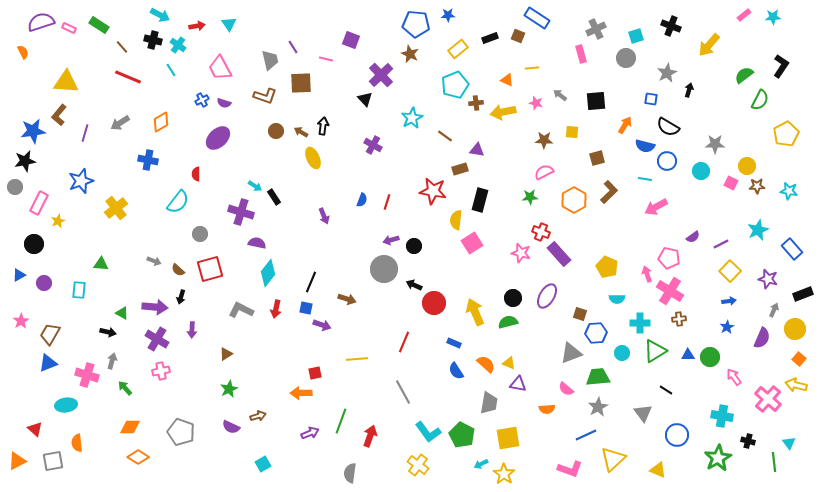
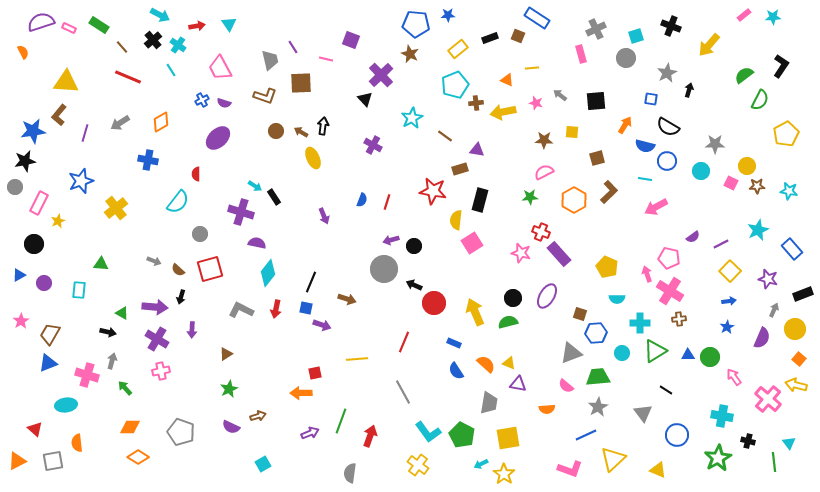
black cross at (153, 40): rotated 36 degrees clockwise
pink semicircle at (566, 389): moved 3 px up
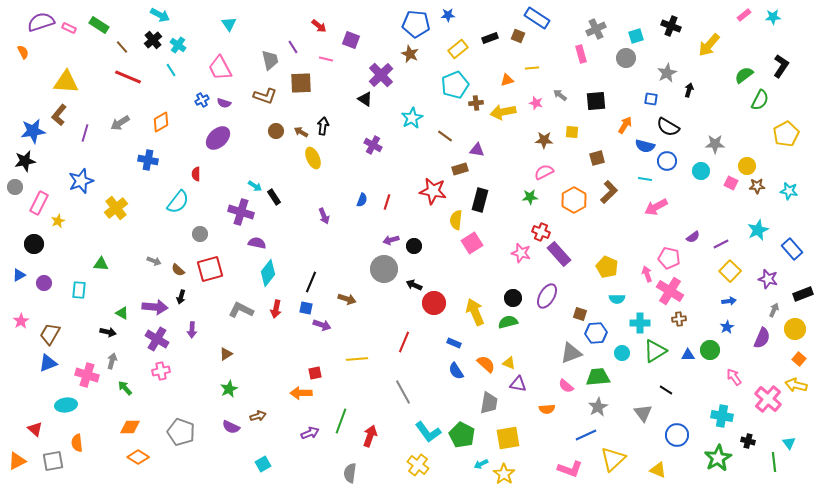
red arrow at (197, 26): moved 122 px right; rotated 49 degrees clockwise
orange triangle at (507, 80): rotated 40 degrees counterclockwise
black triangle at (365, 99): rotated 14 degrees counterclockwise
green circle at (710, 357): moved 7 px up
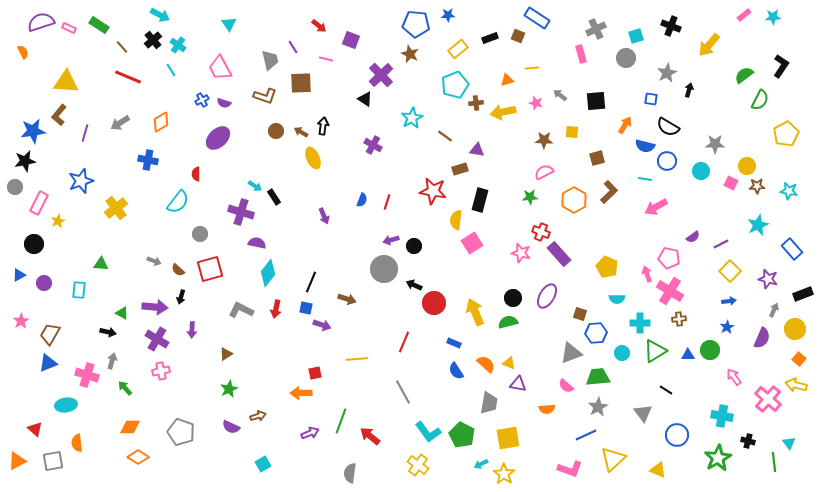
cyan star at (758, 230): moved 5 px up
red arrow at (370, 436): rotated 70 degrees counterclockwise
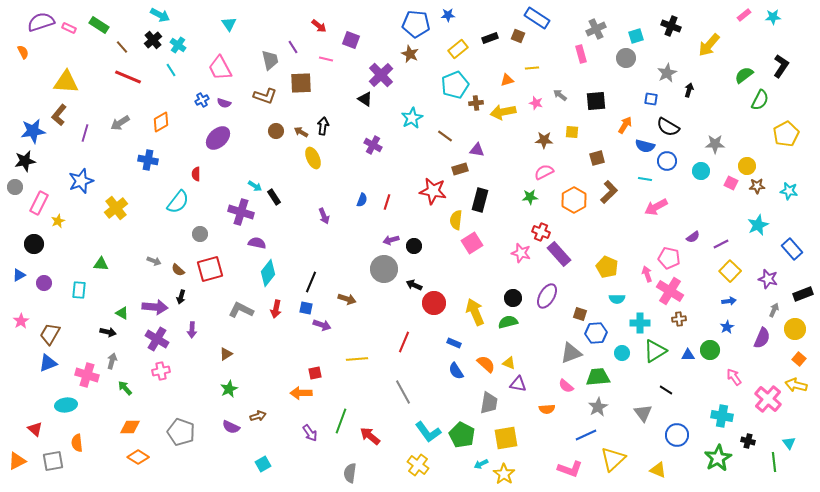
purple arrow at (310, 433): rotated 78 degrees clockwise
yellow square at (508, 438): moved 2 px left
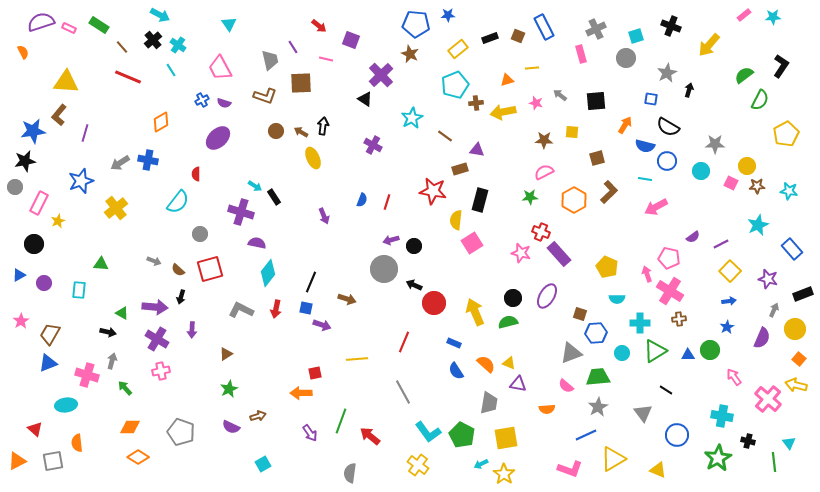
blue rectangle at (537, 18): moved 7 px right, 9 px down; rotated 30 degrees clockwise
gray arrow at (120, 123): moved 40 px down
yellow triangle at (613, 459): rotated 12 degrees clockwise
